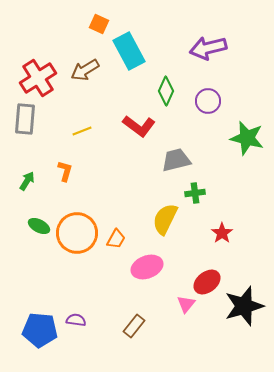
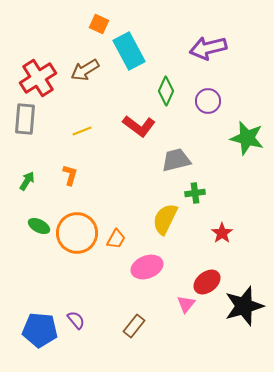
orange L-shape: moved 5 px right, 4 px down
purple semicircle: rotated 42 degrees clockwise
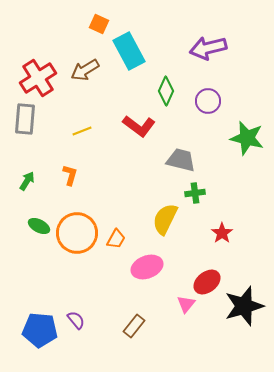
gray trapezoid: moved 5 px right; rotated 28 degrees clockwise
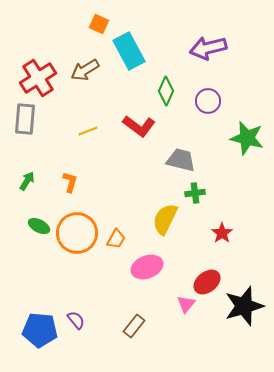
yellow line: moved 6 px right
orange L-shape: moved 7 px down
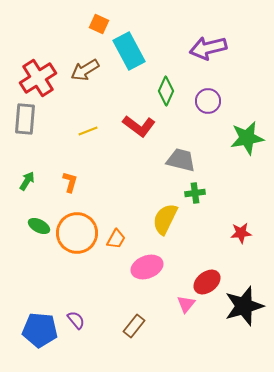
green star: rotated 24 degrees counterclockwise
red star: moved 19 px right; rotated 30 degrees clockwise
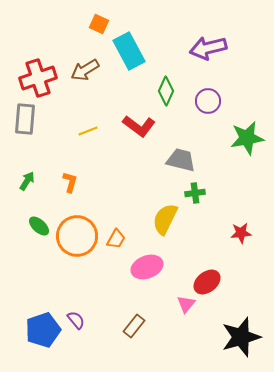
red cross: rotated 15 degrees clockwise
green ellipse: rotated 15 degrees clockwise
orange circle: moved 3 px down
black star: moved 3 px left, 31 px down
blue pentagon: moved 3 px right; rotated 24 degrees counterclockwise
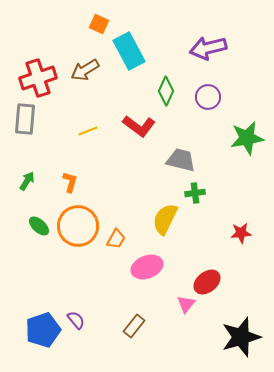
purple circle: moved 4 px up
orange circle: moved 1 px right, 10 px up
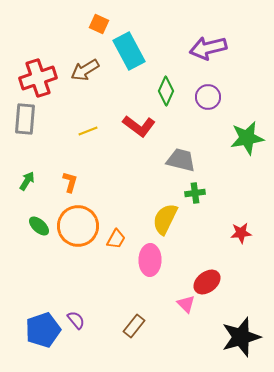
pink ellipse: moved 3 px right, 7 px up; rotated 68 degrees counterclockwise
pink triangle: rotated 24 degrees counterclockwise
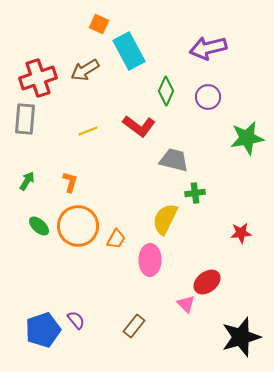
gray trapezoid: moved 7 px left
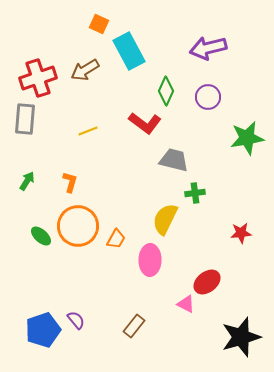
red L-shape: moved 6 px right, 3 px up
green ellipse: moved 2 px right, 10 px down
pink triangle: rotated 18 degrees counterclockwise
